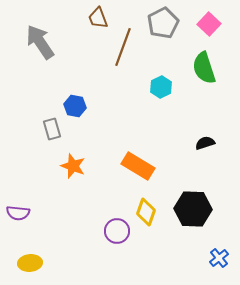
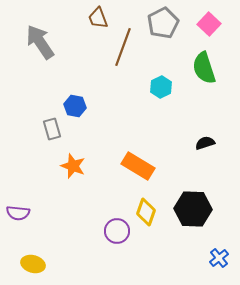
yellow ellipse: moved 3 px right, 1 px down; rotated 20 degrees clockwise
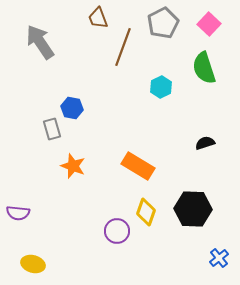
blue hexagon: moved 3 px left, 2 px down
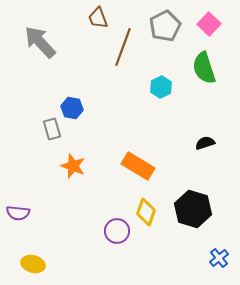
gray pentagon: moved 2 px right, 3 px down
gray arrow: rotated 9 degrees counterclockwise
black hexagon: rotated 15 degrees clockwise
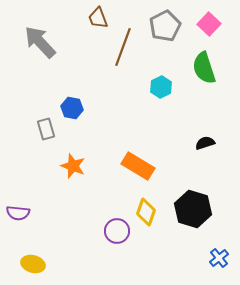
gray rectangle: moved 6 px left
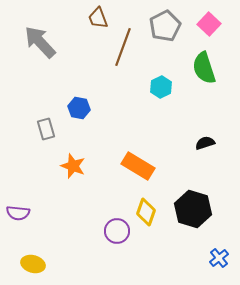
blue hexagon: moved 7 px right
